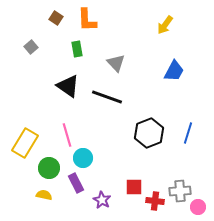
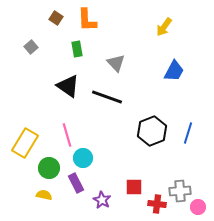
yellow arrow: moved 1 px left, 2 px down
black hexagon: moved 3 px right, 2 px up
red cross: moved 2 px right, 3 px down
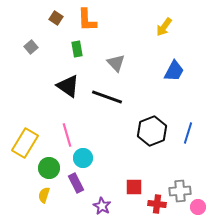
yellow semicircle: rotated 84 degrees counterclockwise
purple star: moved 6 px down
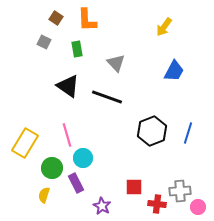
gray square: moved 13 px right, 5 px up; rotated 24 degrees counterclockwise
green circle: moved 3 px right
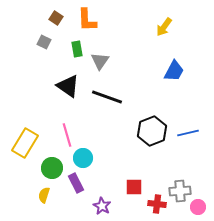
gray triangle: moved 16 px left, 2 px up; rotated 18 degrees clockwise
blue line: rotated 60 degrees clockwise
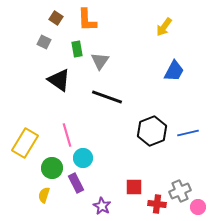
black triangle: moved 9 px left, 6 px up
gray cross: rotated 20 degrees counterclockwise
